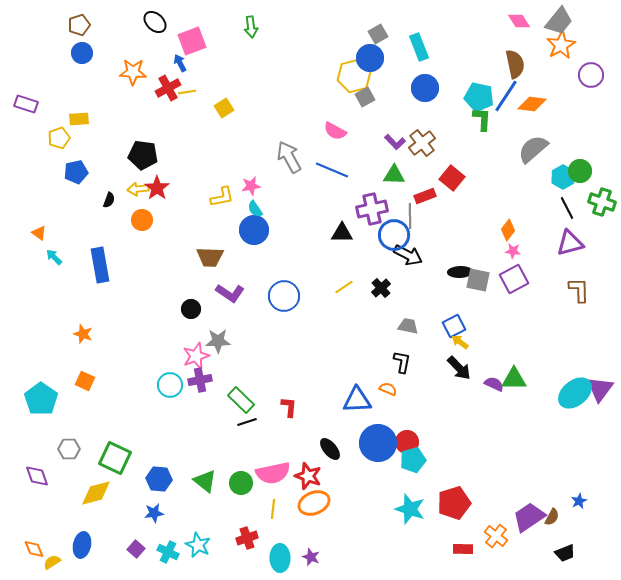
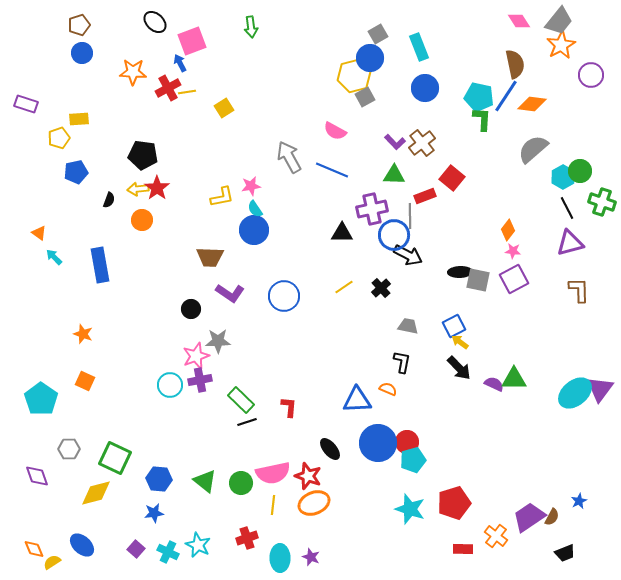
yellow line at (273, 509): moved 4 px up
blue ellipse at (82, 545): rotated 60 degrees counterclockwise
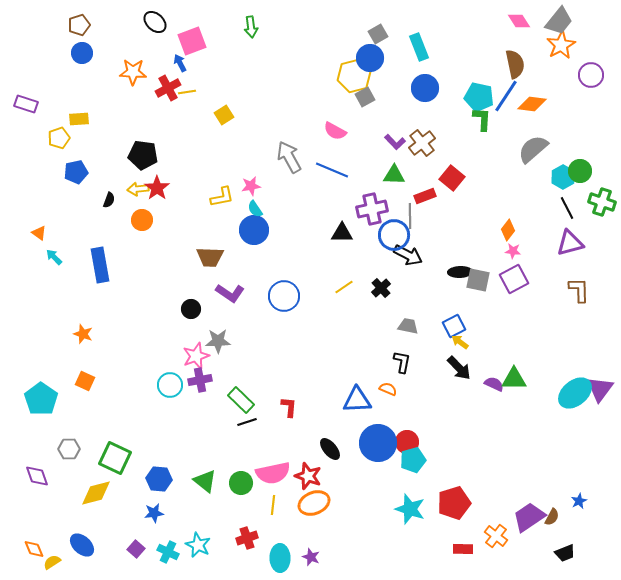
yellow square at (224, 108): moved 7 px down
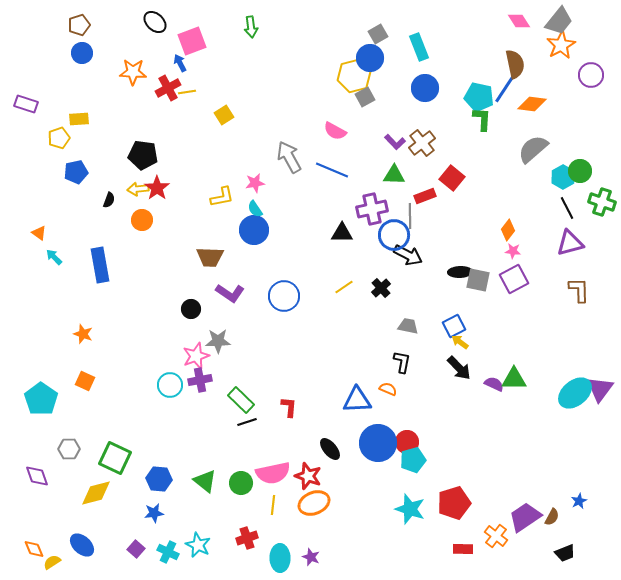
blue line at (506, 96): moved 9 px up
pink star at (251, 186): moved 4 px right, 3 px up
purple trapezoid at (529, 517): moved 4 px left
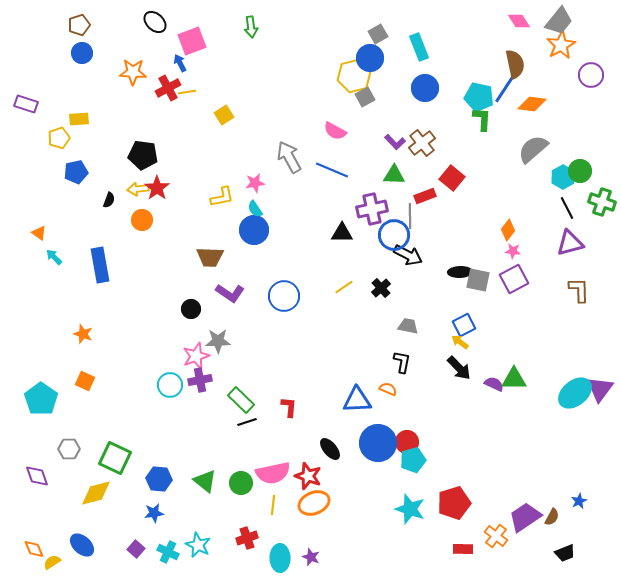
blue square at (454, 326): moved 10 px right, 1 px up
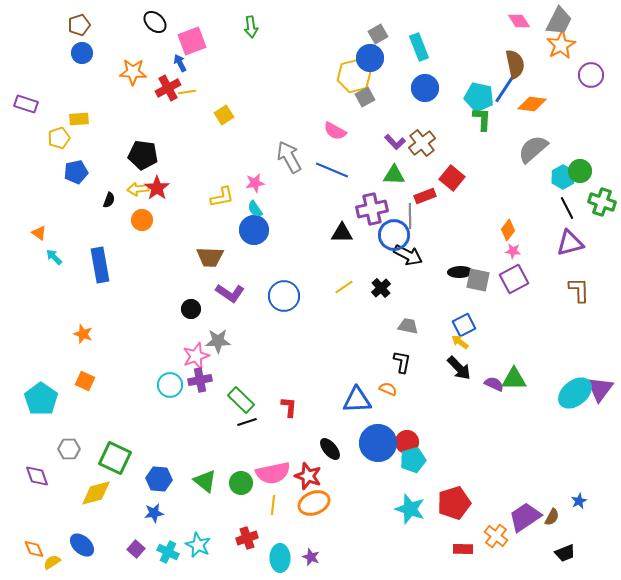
gray trapezoid at (559, 21): rotated 12 degrees counterclockwise
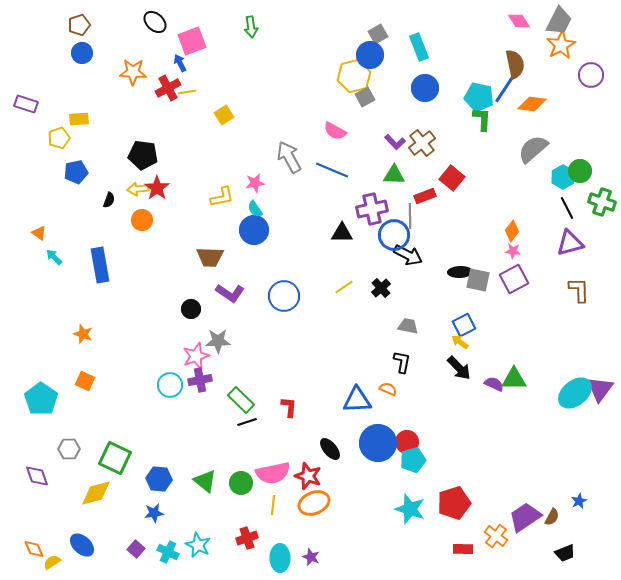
blue circle at (370, 58): moved 3 px up
orange diamond at (508, 230): moved 4 px right, 1 px down
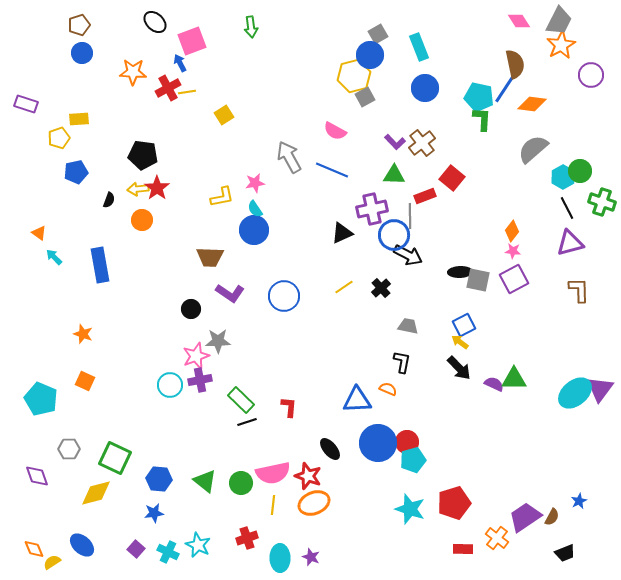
black triangle at (342, 233): rotated 25 degrees counterclockwise
cyan pentagon at (41, 399): rotated 12 degrees counterclockwise
orange cross at (496, 536): moved 1 px right, 2 px down
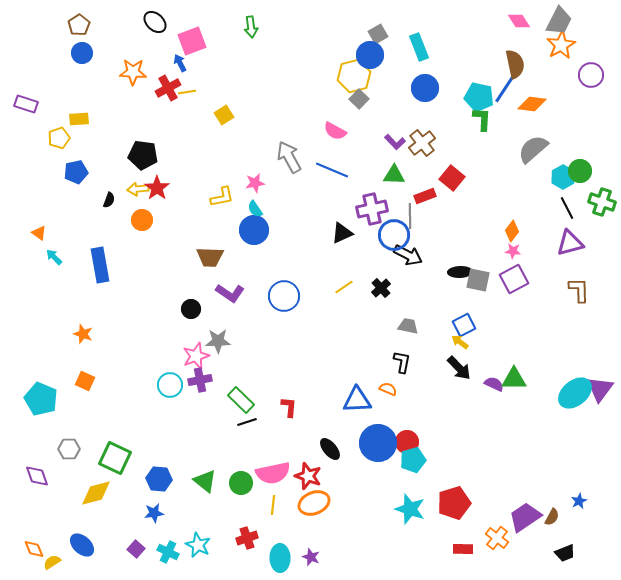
brown pentagon at (79, 25): rotated 15 degrees counterclockwise
gray square at (365, 97): moved 6 px left, 2 px down; rotated 18 degrees counterclockwise
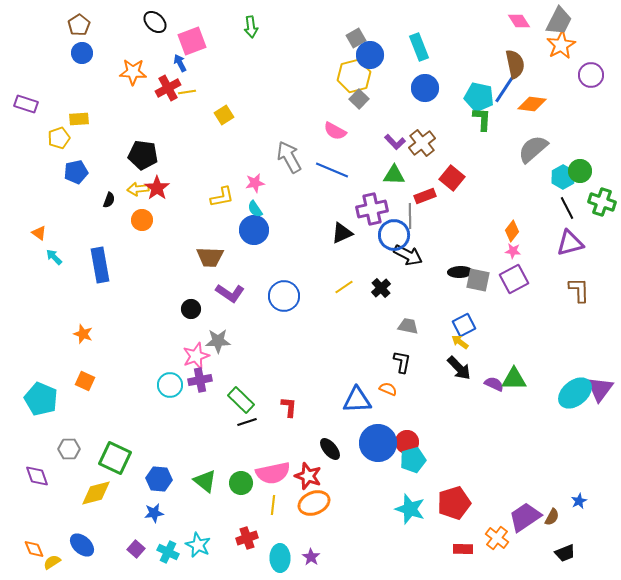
gray square at (378, 34): moved 22 px left, 4 px down
purple star at (311, 557): rotated 12 degrees clockwise
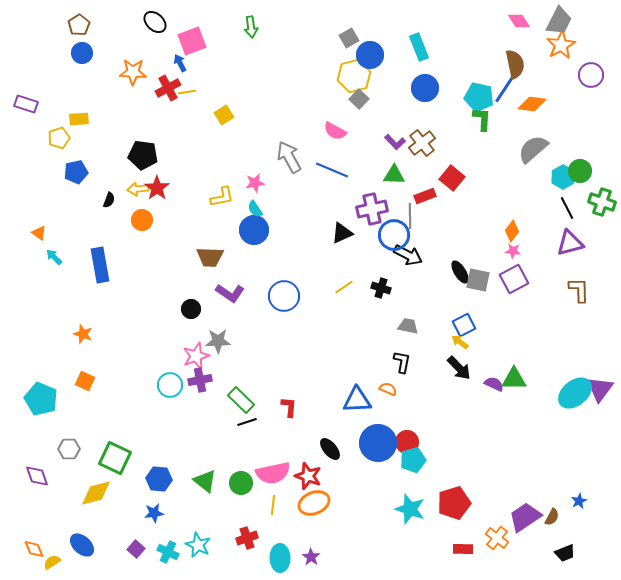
gray square at (356, 38): moved 7 px left
black ellipse at (460, 272): rotated 60 degrees clockwise
black cross at (381, 288): rotated 30 degrees counterclockwise
